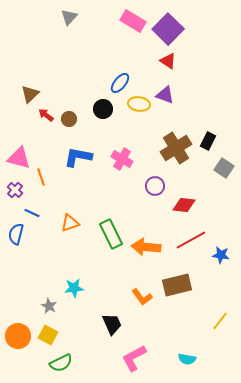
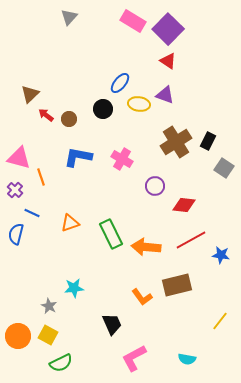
brown cross: moved 6 px up
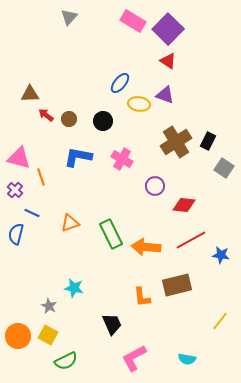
brown triangle: rotated 42 degrees clockwise
black circle: moved 12 px down
cyan star: rotated 18 degrees clockwise
orange L-shape: rotated 30 degrees clockwise
green semicircle: moved 5 px right, 2 px up
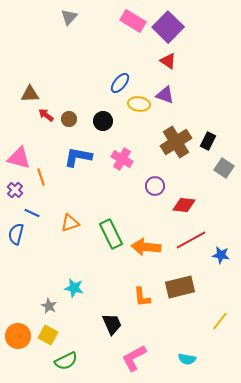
purple square: moved 2 px up
brown rectangle: moved 3 px right, 2 px down
